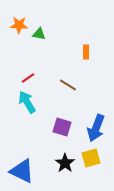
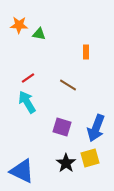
yellow square: moved 1 px left
black star: moved 1 px right
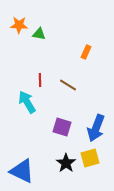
orange rectangle: rotated 24 degrees clockwise
red line: moved 12 px right, 2 px down; rotated 56 degrees counterclockwise
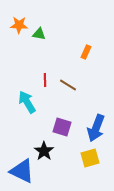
red line: moved 5 px right
black star: moved 22 px left, 12 px up
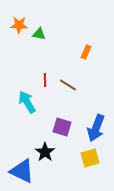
black star: moved 1 px right, 1 px down
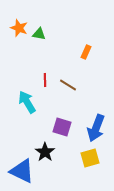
orange star: moved 3 px down; rotated 18 degrees clockwise
